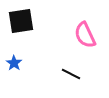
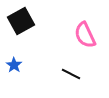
black square: rotated 20 degrees counterclockwise
blue star: moved 2 px down
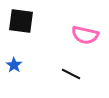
black square: rotated 36 degrees clockwise
pink semicircle: rotated 52 degrees counterclockwise
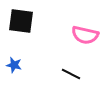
blue star: rotated 21 degrees counterclockwise
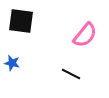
pink semicircle: rotated 64 degrees counterclockwise
blue star: moved 2 px left, 2 px up
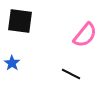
black square: moved 1 px left
blue star: rotated 21 degrees clockwise
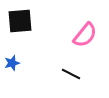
black square: rotated 12 degrees counterclockwise
blue star: rotated 21 degrees clockwise
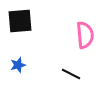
pink semicircle: rotated 44 degrees counterclockwise
blue star: moved 6 px right, 2 px down
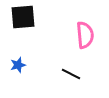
black square: moved 3 px right, 4 px up
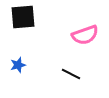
pink semicircle: rotated 76 degrees clockwise
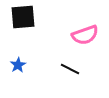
blue star: rotated 14 degrees counterclockwise
black line: moved 1 px left, 5 px up
